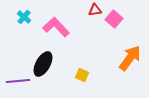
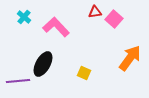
red triangle: moved 2 px down
yellow square: moved 2 px right, 2 px up
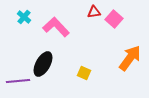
red triangle: moved 1 px left
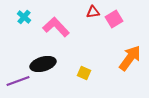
red triangle: moved 1 px left
pink square: rotated 18 degrees clockwise
black ellipse: rotated 45 degrees clockwise
purple line: rotated 15 degrees counterclockwise
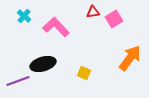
cyan cross: moved 1 px up
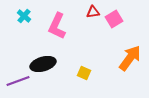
pink L-shape: moved 1 px right, 1 px up; rotated 112 degrees counterclockwise
